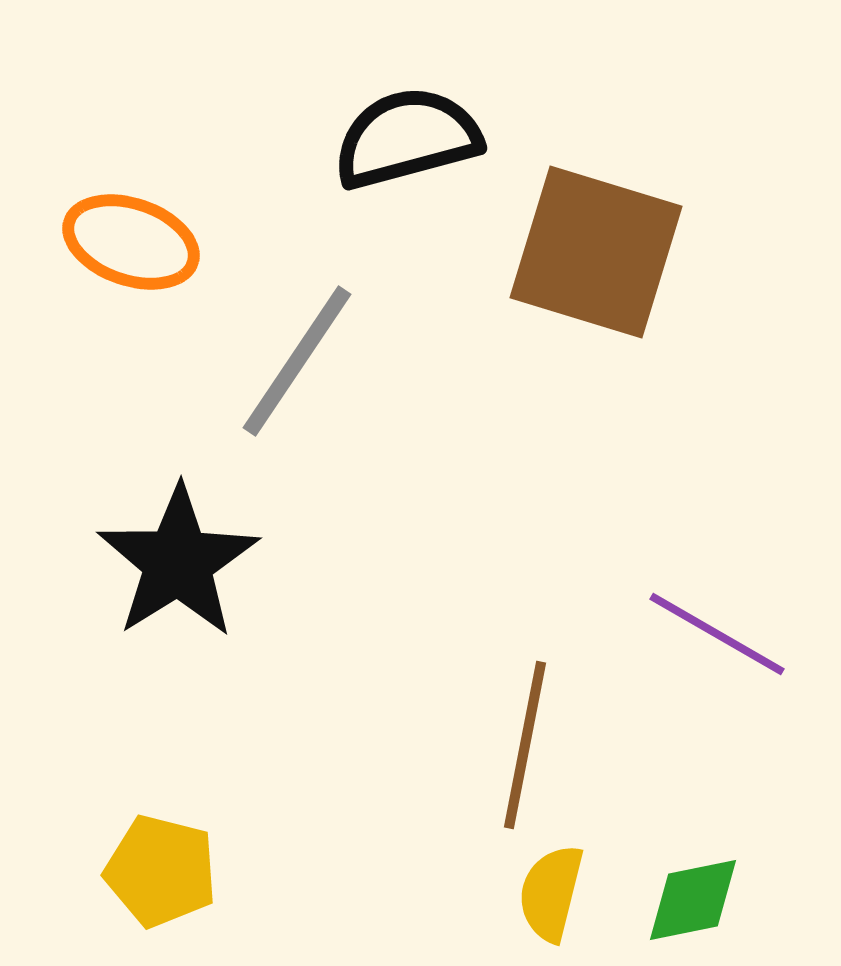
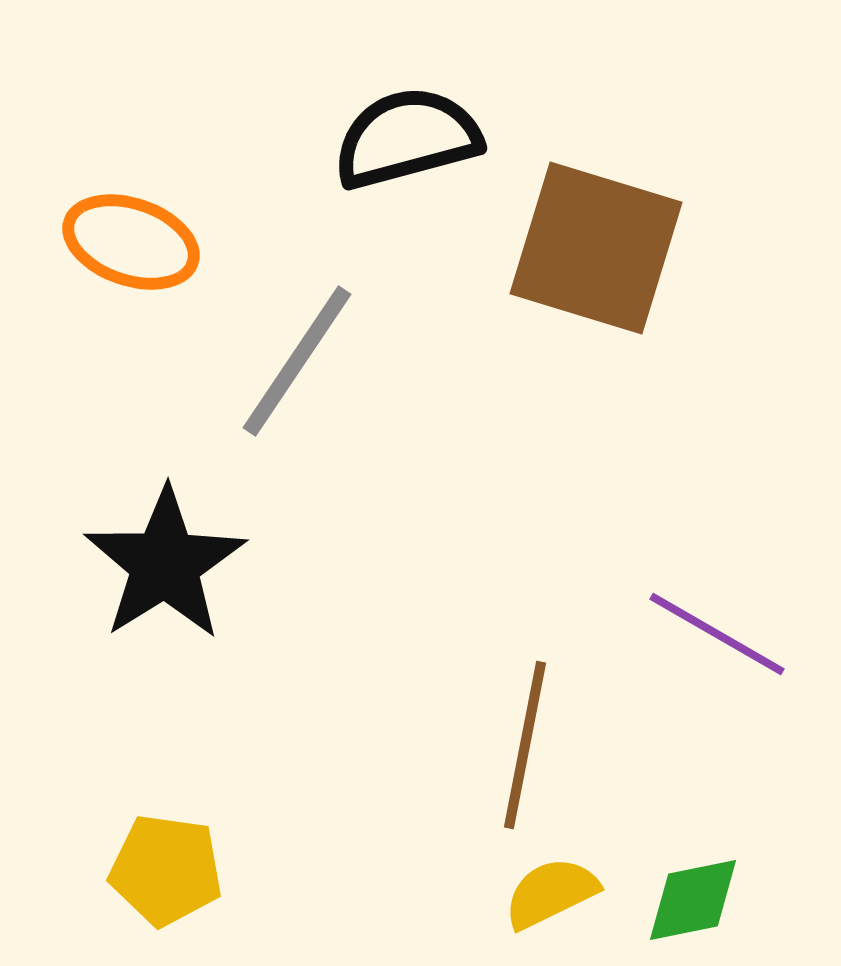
brown square: moved 4 px up
black star: moved 13 px left, 2 px down
yellow pentagon: moved 5 px right, 1 px up; rotated 6 degrees counterclockwise
yellow semicircle: rotated 50 degrees clockwise
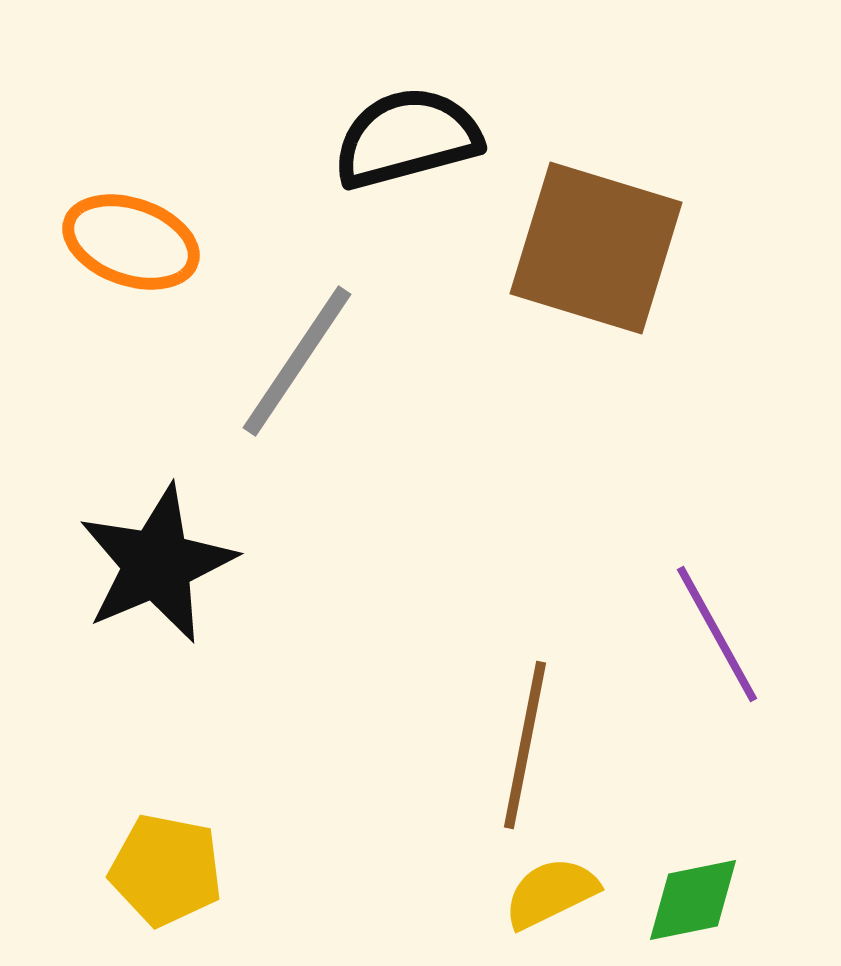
black star: moved 8 px left; rotated 9 degrees clockwise
purple line: rotated 31 degrees clockwise
yellow pentagon: rotated 3 degrees clockwise
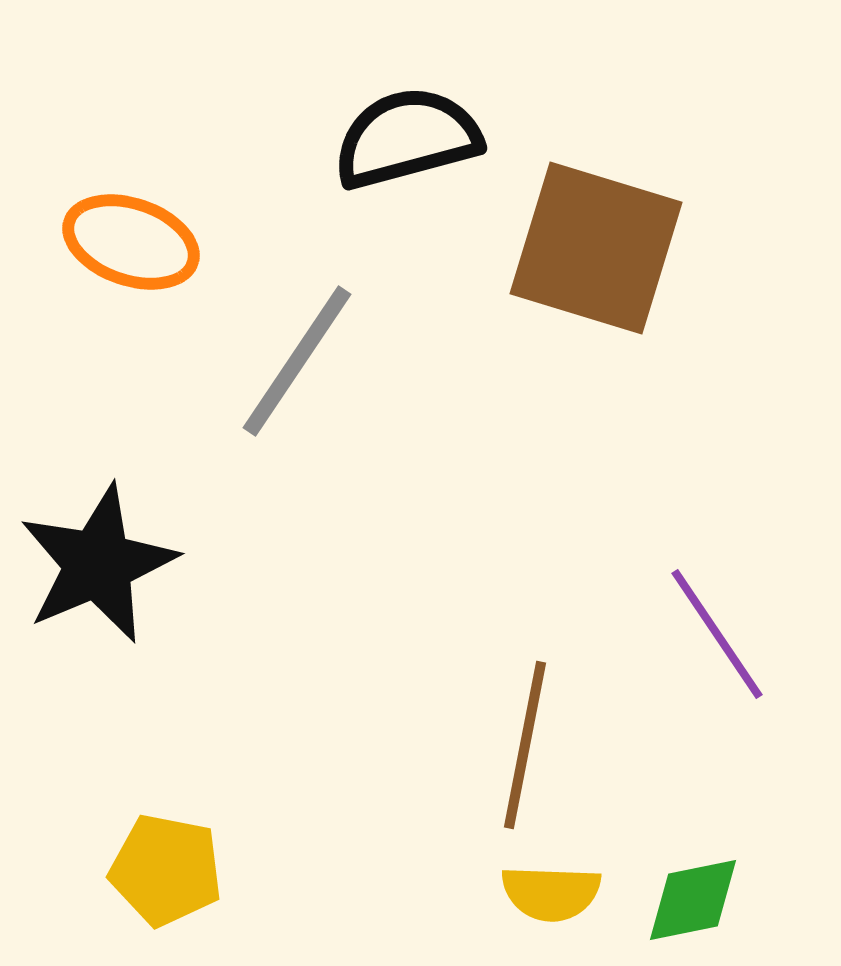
black star: moved 59 px left
purple line: rotated 5 degrees counterclockwise
yellow semicircle: rotated 152 degrees counterclockwise
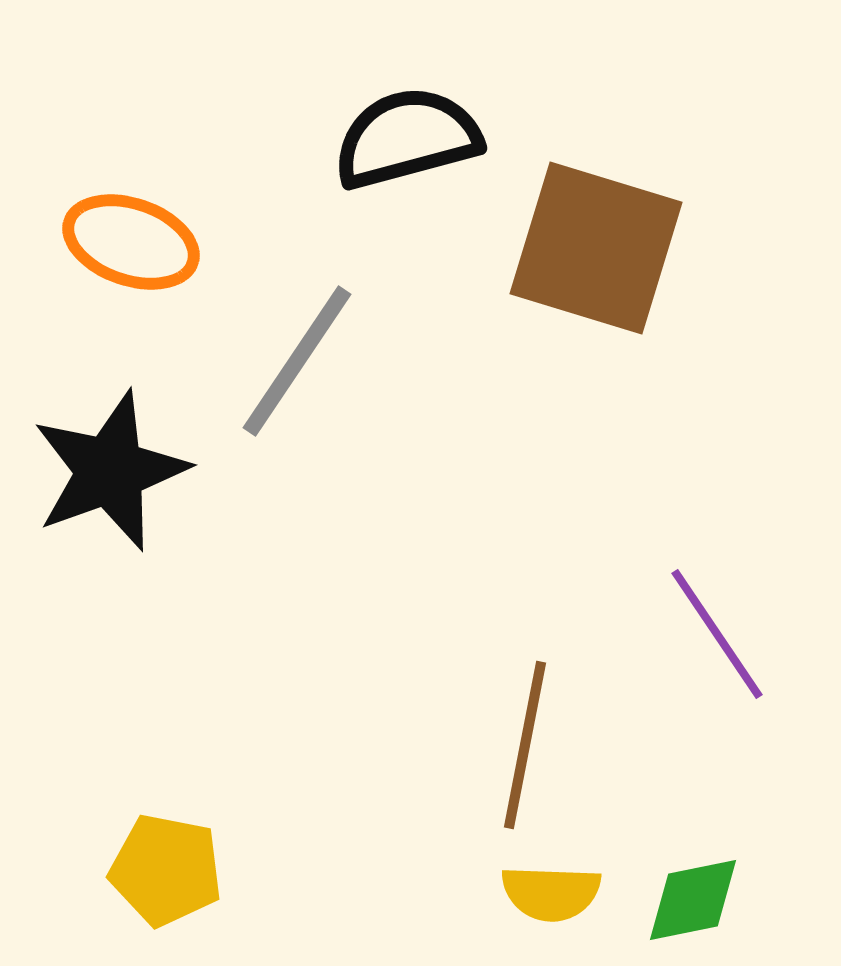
black star: moved 12 px right, 93 px up; rotated 3 degrees clockwise
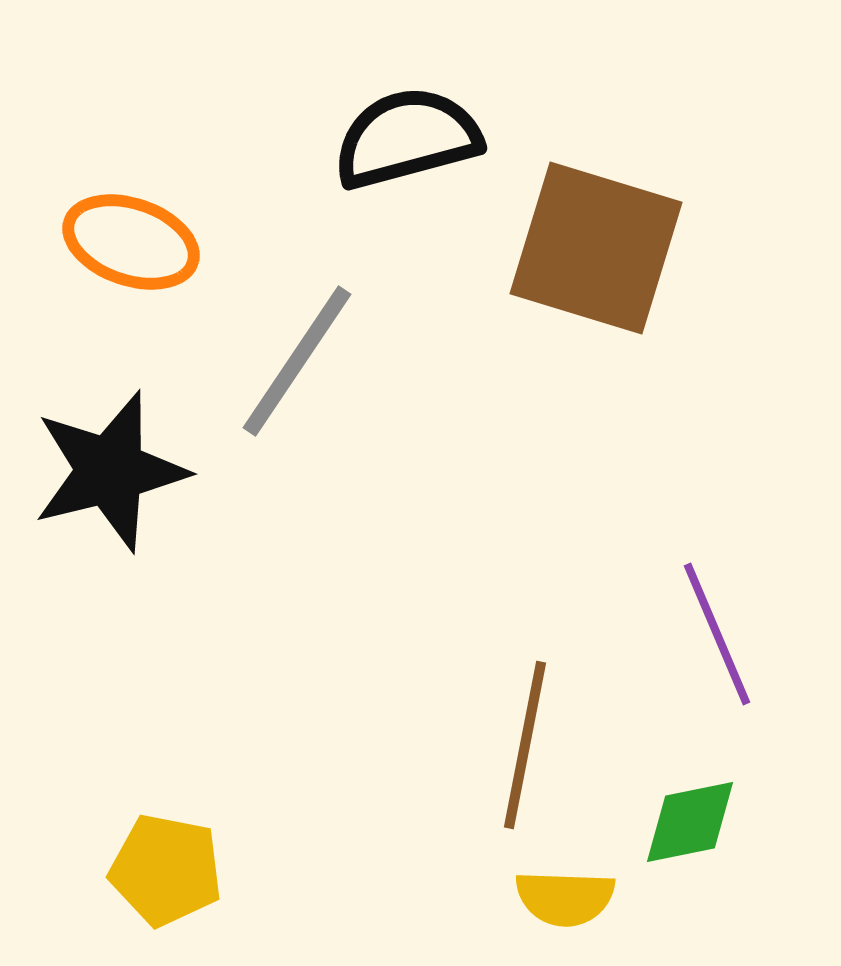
black star: rotated 6 degrees clockwise
purple line: rotated 11 degrees clockwise
yellow semicircle: moved 14 px right, 5 px down
green diamond: moved 3 px left, 78 px up
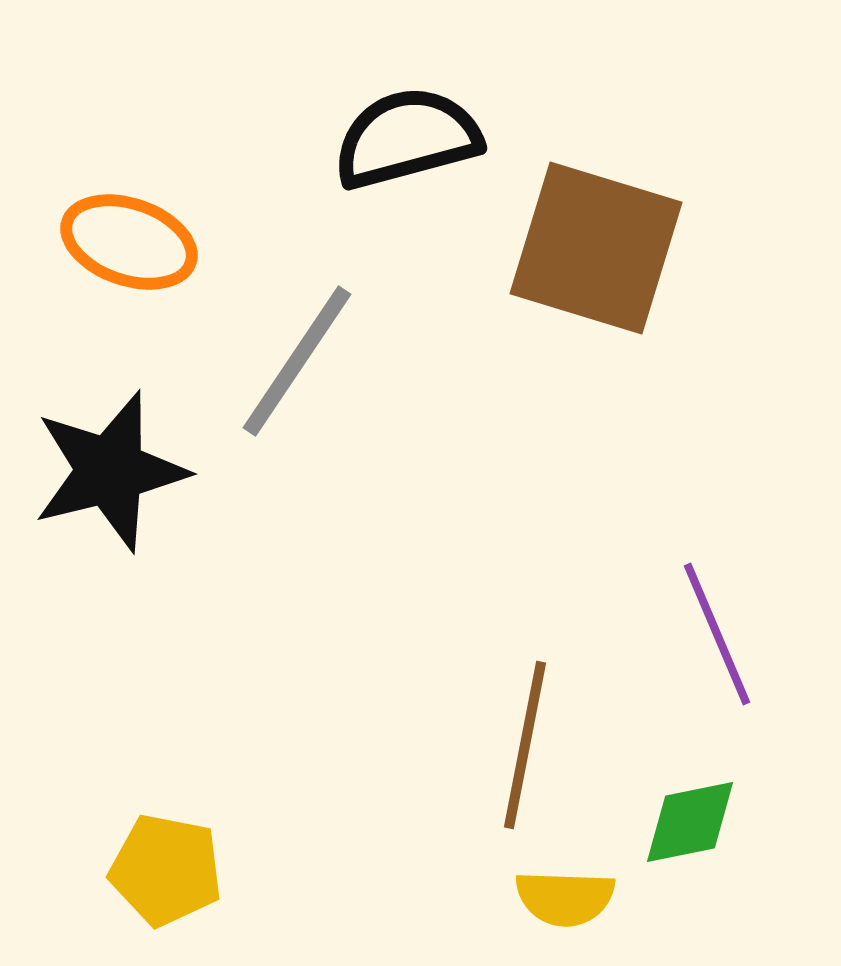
orange ellipse: moved 2 px left
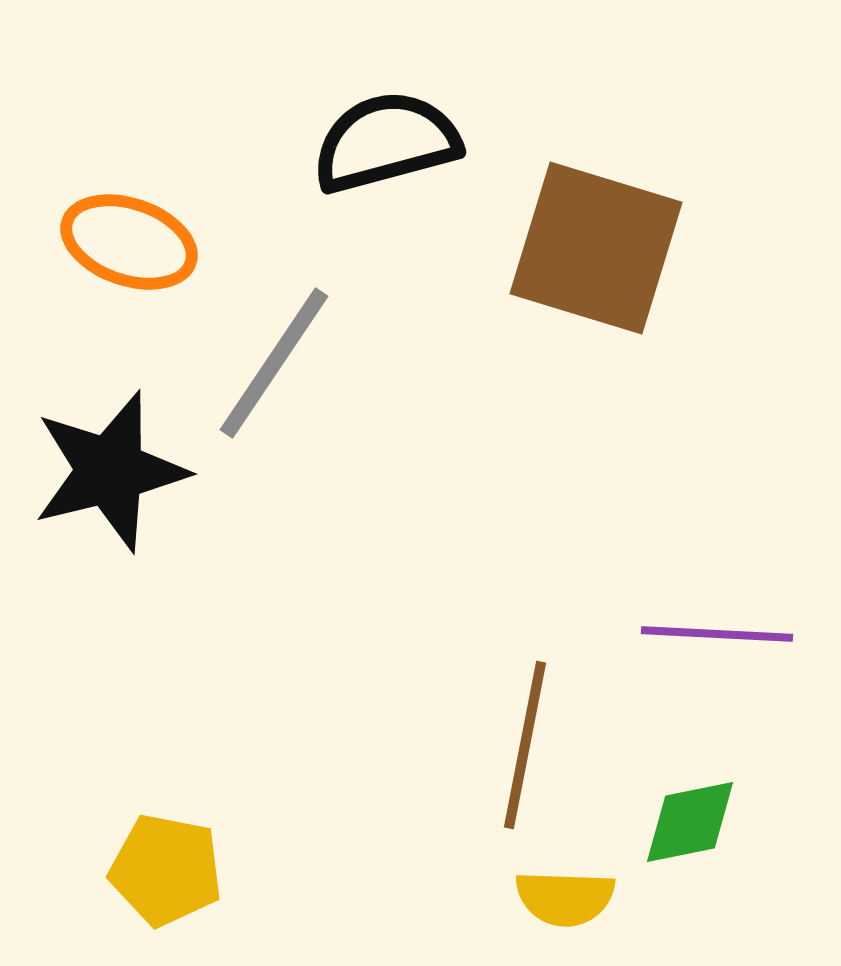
black semicircle: moved 21 px left, 4 px down
gray line: moved 23 px left, 2 px down
purple line: rotated 64 degrees counterclockwise
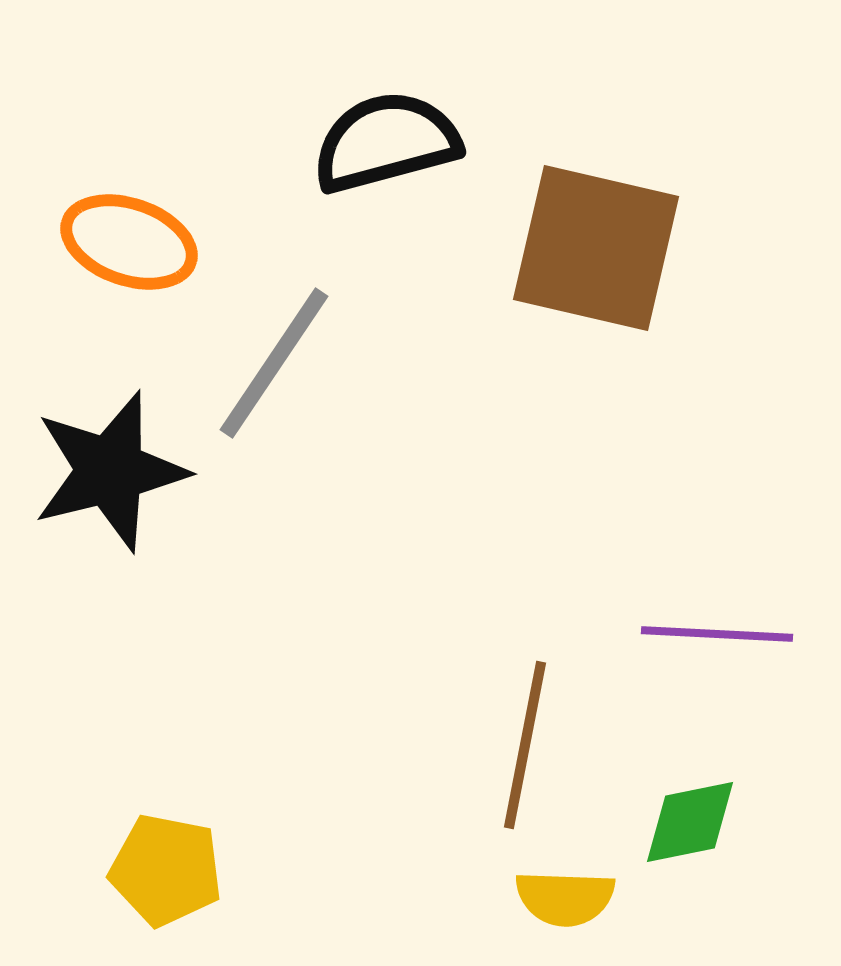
brown square: rotated 4 degrees counterclockwise
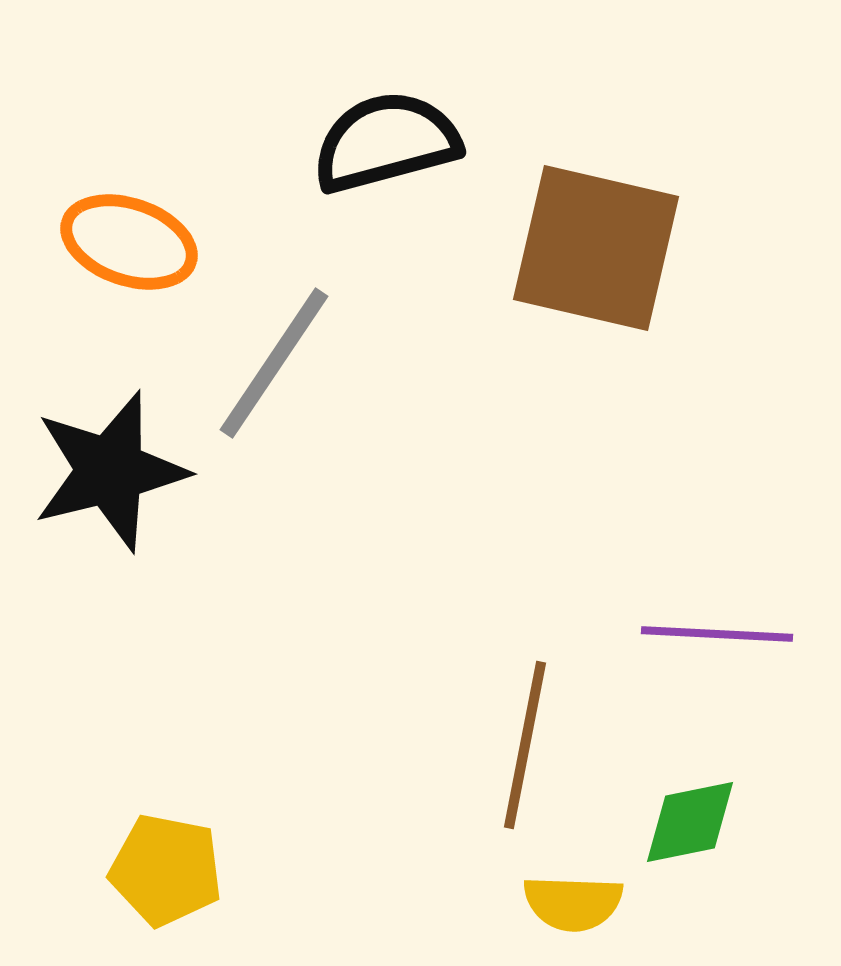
yellow semicircle: moved 8 px right, 5 px down
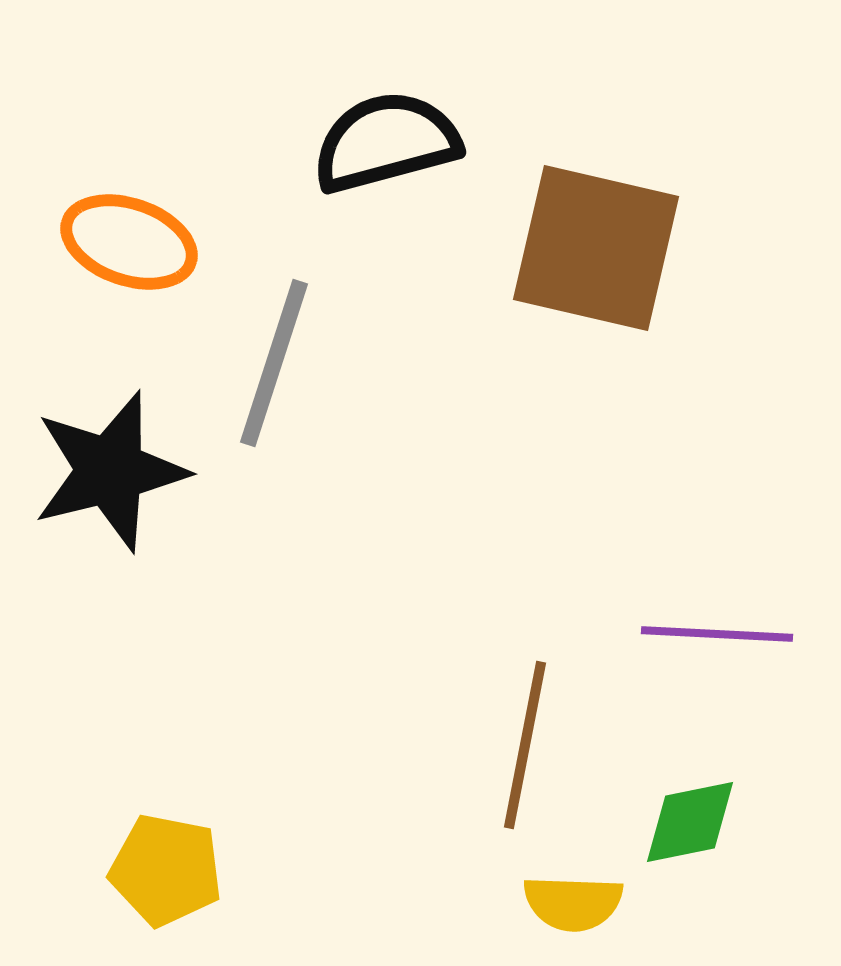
gray line: rotated 16 degrees counterclockwise
